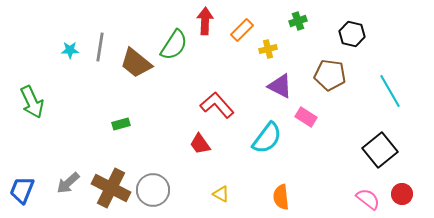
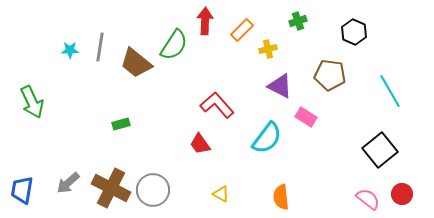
black hexagon: moved 2 px right, 2 px up; rotated 10 degrees clockwise
blue trapezoid: rotated 12 degrees counterclockwise
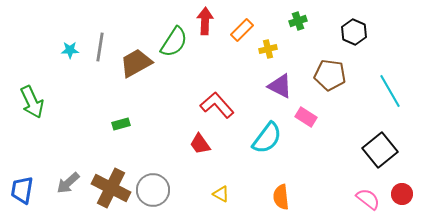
green semicircle: moved 3 px up
brown trapezoid: rotated 112 degrees clockwise
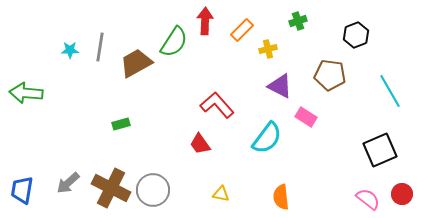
black hexagon: moved 2 px right, 3 px down; rotated 15 degrees clockwise
green arrow: moved 6 px left, 9 px up; rotated 120 degrees clockwise
black square: rotated 16 degrees clockwise
yellow triangle: rotated 18 degrees counterclockwise
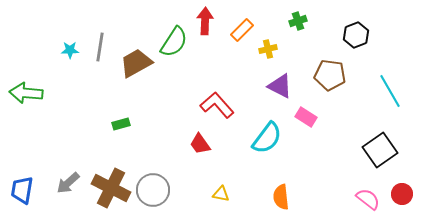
black square: rotated 12 degrees counterclockwise
